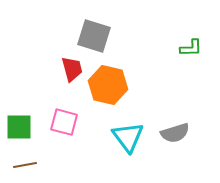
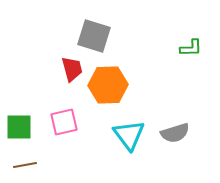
orange hexagon: rotated 15 degrees counterclockwise
pink square: rotated 28 degrees counterclockwise
cyan triangle: moved 1 px right, 2 px up
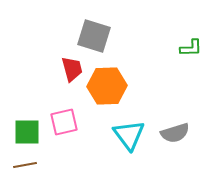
orange hexagon: moved 1 px left, 1 px down
green square: moved 8 px right, 5 px down
